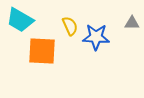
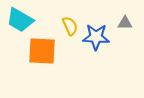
gray triangle: moved 7 px left
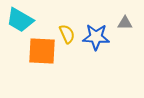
yellow semicircle: moved 3 px left, 8 px down
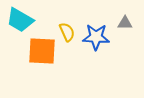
yellow semicircle: moved 2 px up
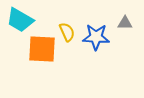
orange square: moved 2 px up
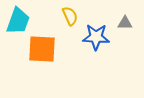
cyan trapezoid: moved 2 px left, 1 px down; rotated 100 degrees counterclockwise
yellow semicircle: moved 3 px right, 16 px up
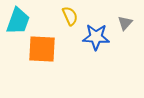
gray triangle: rotated 49 degrees counterclockwise
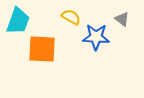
yellow semicircle: moved 1 px right, 1 px down; rotated 36 degrees counterclockwise
gray triangle: moved 3 px left, 4 px up; rotated 35 degrees counterclockwise
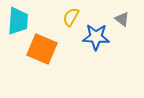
yellow semicircle: rotated 90 degrees counterclockwise
cyan trapezoid: rotated 16 degrees counterclockwise
orange square: rotated 20 degrees clockwise
